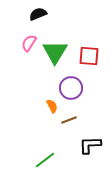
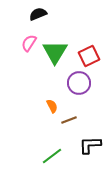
red square: rotated 30 degrees counterclockwise
purple circle: moved 8 px right, 5 px up
green line: moved 7 px right, 4 px up
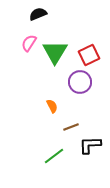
red square: moved 1 px up
purple circle: moved 1 px right, 1 px up
brown line: moved 2 px right, 7 px down
green line: moved 2 px right
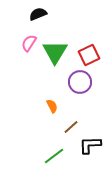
brown line: rotated 21 degrees counterclockwise
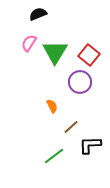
red square: rotated 25 degrees counterclockwise
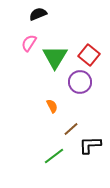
green triangle: moved 5 px down
brown line: moved 2 px down
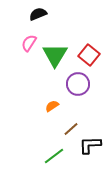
green triangle: moved 2 px up
purple circle: moved 2 px left, 2 px down
orange semicircle: rotated 96 degrees counterclockwise
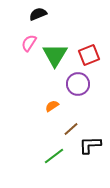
red square: rotated 30 degrees clockwise
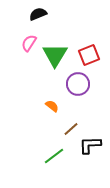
orange semicircle: rotated 72 degrees clockwise
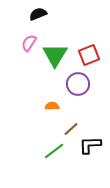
orange semicircle: rotated 40 degrees counterclockwise
green line: moved 5 px up
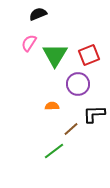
black L-shape: moved 4 px right, 31 px up
